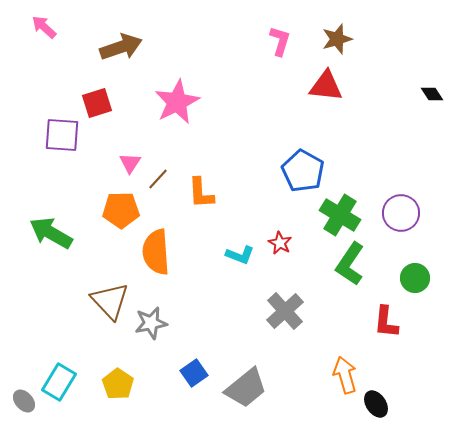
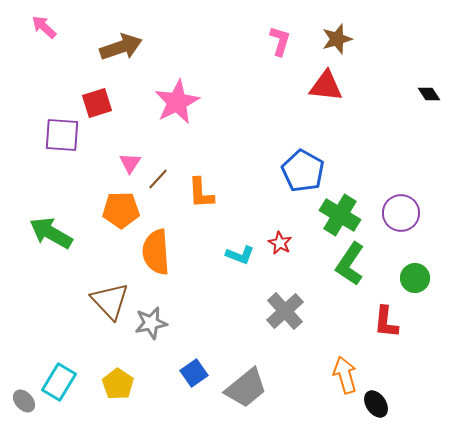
black diamond: moved 3 px left
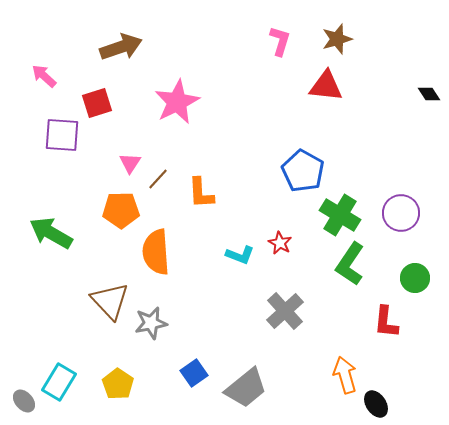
pink arrow: moved 49 px down
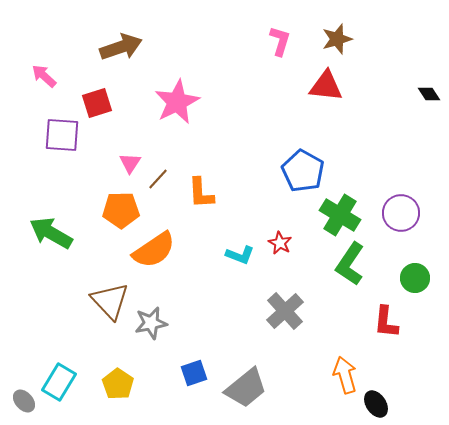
orange semicircle: moved 2 px left, 2 px up; rotated 120 degrees counterclockwise
blue square: rotated 16 degrees clockwise
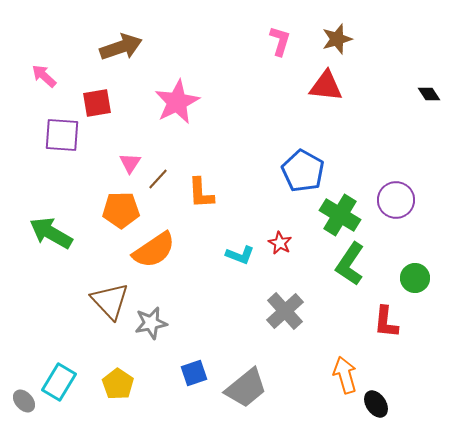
red square: rotated 8 degrees clockwise
purple circle: moved 5 px left, 13 px up
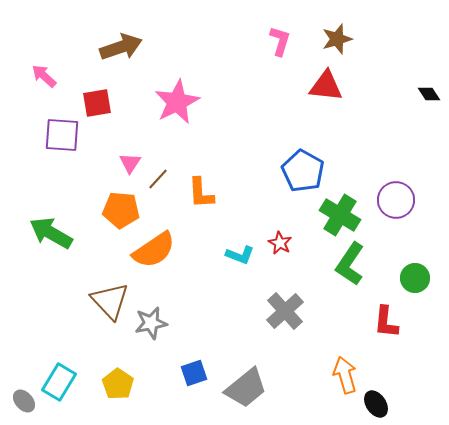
orange pentagon: rotated 6 degrees clockwise
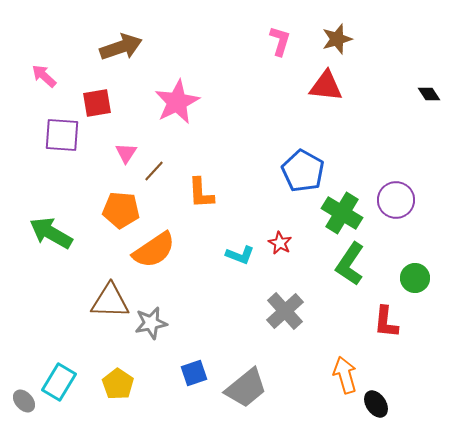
pink triangle: moved 4 px left, 10 px up
brown line: moved 4 px left, 8 px up
green cross: moved 2 px right, 2 px up
brown triangle: rotated 45 degrees counterclockwise
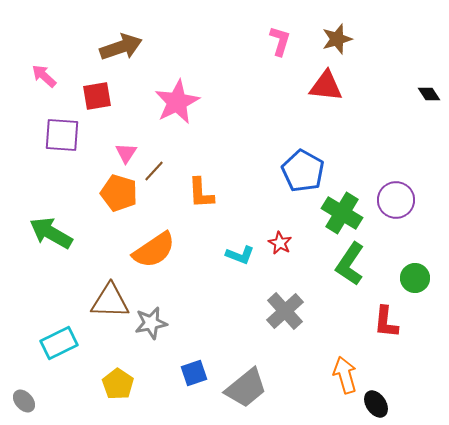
red square: moved 7 px up
orange pentagon: moved 2 px left, 17 px up; rotated 12 degrees clockwise
cyan rectangle: moved 39 px up; rotated 33 degrees clockwise
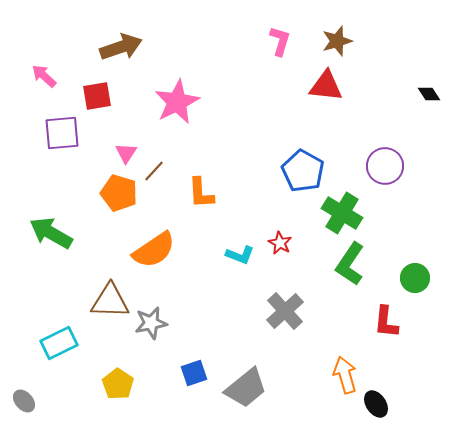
brown star: moved 2 px down
purple square: moved 2 px up; rotated 9 degrees counterclockwise
purple circle: moved 11 px left, 34 px up
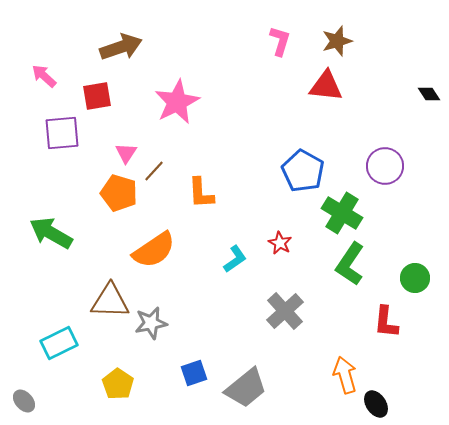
cyan L-shape: moved 5 px left, 4 px down; rotated 56 degrees counterclockwise
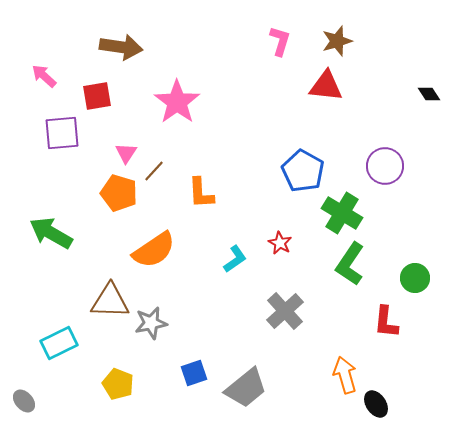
brown arrow: rotated 27 degrees clockwise
pink star: rotated 9 degrees counterclockwise
yellow pentagon: rotated 12 degrees counterclockwise
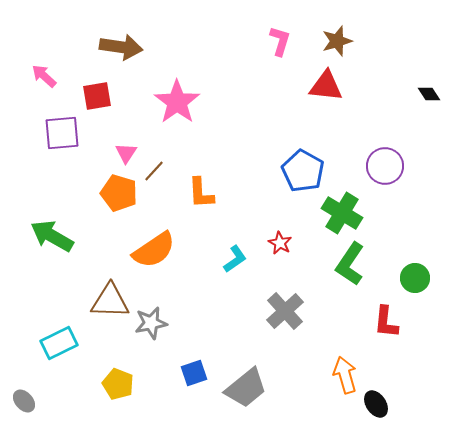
green arrow: moved 1 px right, 3 px down
